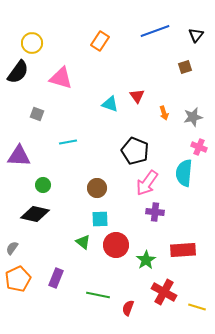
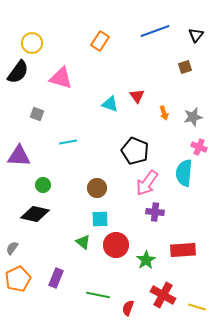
red cross: moved 1 px left, 3 px down
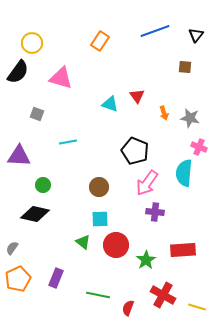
brown square: rotated 24 degrees clockwise
gray star: moved 3 px left, 1 px down; rotated 24 degrees clockwise
brown circle: moved 2 px right, 1 px up
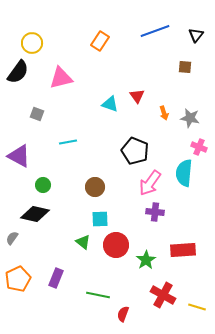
pink triangle: rotated 30 degrees counterclockwise
purple triangle: rotated 25 degrees clockwise
pink arrow: moved 3 px right
brown circle: moved 4 px left
gray semicircle: moved 10 px up
red semicircle: moved 5 px left, 6 px down
